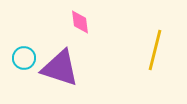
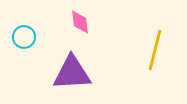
cyan circle: moved 21 px up
purple triangle: moved 12 px right, 5 px down; rotated 21 degrees counterclockwise
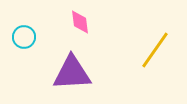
yellow line: rotated 21 degrees clockwise
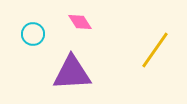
pink diamond: rotated 25 degrees counterclockwise
cyan circle: moved 9 px right, 3 px up
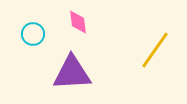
pink diamond: moved 2 px left; rotated 25 degrees clockwise
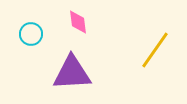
cyan circle: moved 2 px left
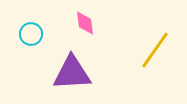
pink diamond: moved 7 px right, 1 px down
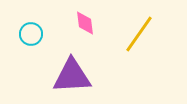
yellow line: moved 16 px left, 16 px up
purple triangle: moved 3 px down
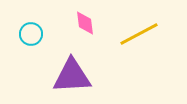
yellow line: rotated 27 degrees clockwise
